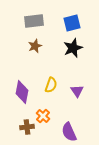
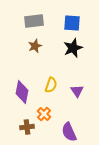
blue square: rotated 18 degrees clockwise
orange cross: moved 1 px right, 2 px up
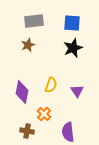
brown star: moved 7 px left, 1 px up
brown cross: moved 4 px down; rotated 16 degrees clockwise
purple semicircle: moved 1 px left; rotated 18 degrees clockwise
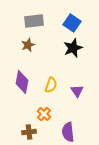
blue square: rotated 30 degrees clockwise
purple diamond: moved 10 px up
brown cross: moved 2 px right, 1 px down; rotated 16 degrees counterclockwise
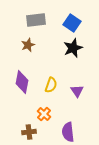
gray rectangle: moved 2 px right, 1 px up
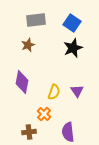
yellow semicircle: moved 3 px right, 7 px down
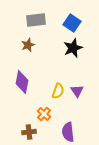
yellow semicircle: moved 4 px right, 1 px up
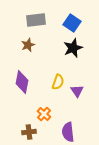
yellow semicircle: moved 9 px up
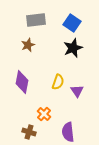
brown cross: rotated 24 degrees clockwise
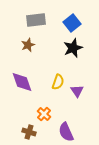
blue square: rotated 18 degrees clockwise
purple diamond: rotated 30 degrees counterclockwise
purple semicircle: moved 2 px left; rotated 18 degrees counterclockwise
